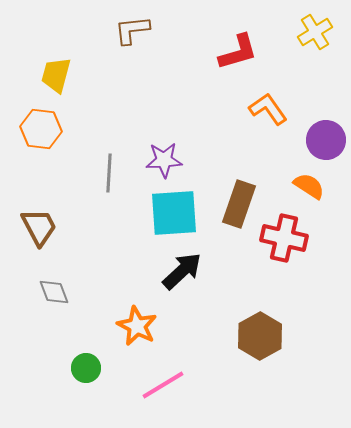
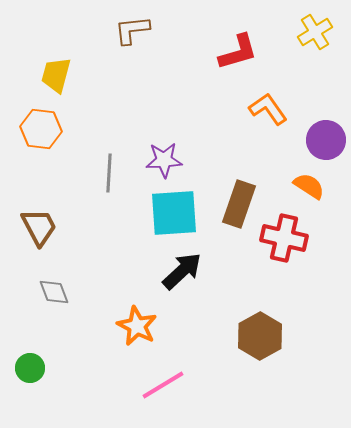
green circle: moved 56 px left
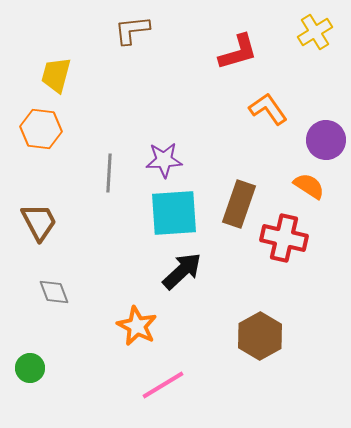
brown trapezoid: moved 5 px up
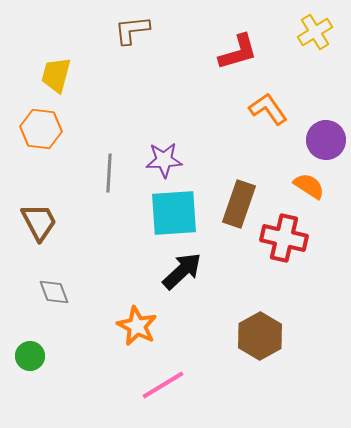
green circle: moved 12 px up
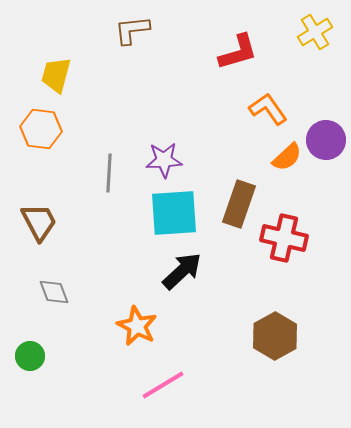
orange semicircle: moved 22 px left, 29 px up; rotated 104 degrees clockwise
brown hexagon: moved 15 px right
